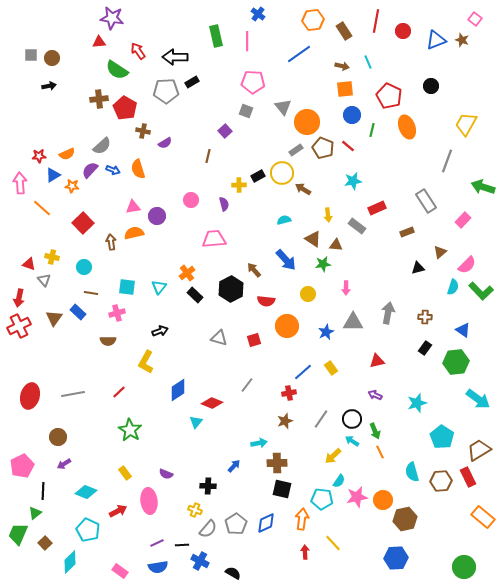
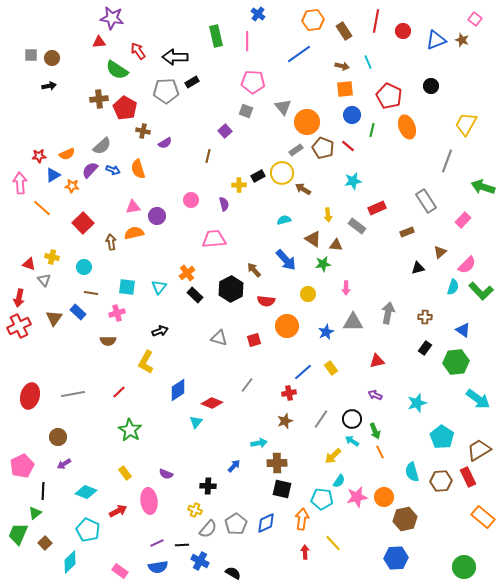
orange circle at (383, 500): moved 1 px right, 3 px up
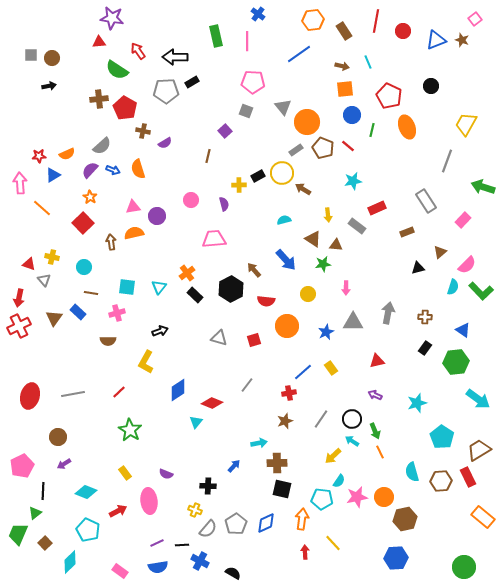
pink square at (475, 19): rotated 16 degrees clockwise
orange star at (72, 186): moved 18 px right, 11 px down; rotated 24 degrees clockwise
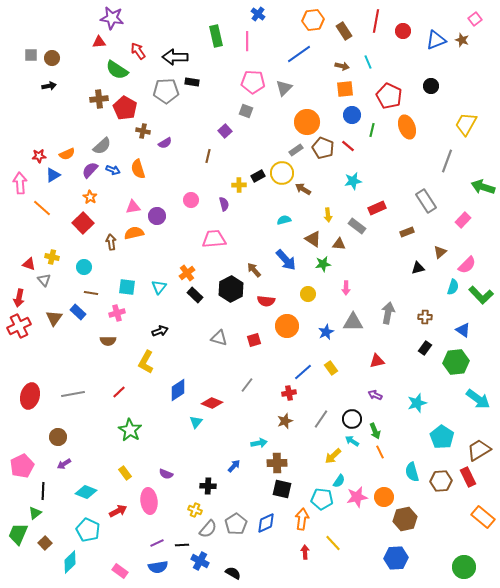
black rectangle at (192, 82): rotated 40 degrees clockwise
gray triangle at (283, 107): moved 1 px right, 19 px up; rotated 24 degrees clockwise
brown triangle at (336, 245): moved 3 px right, 1 px up
green L-shape at (481, 291): moved 4 px down
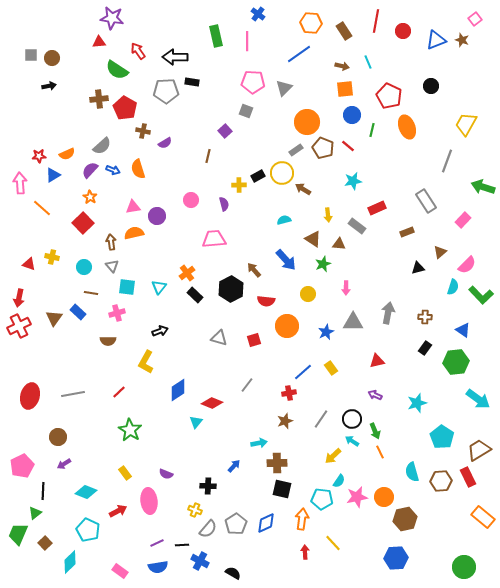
orange hexagon at (313, 20): moved 2 px left, 3 px down; rotated 10 degrees clockwise
green star at (323, 264): rotated 14 degrees counterclockwise
gray triangle at (44, 280): moved 68 px right, 14 px up
